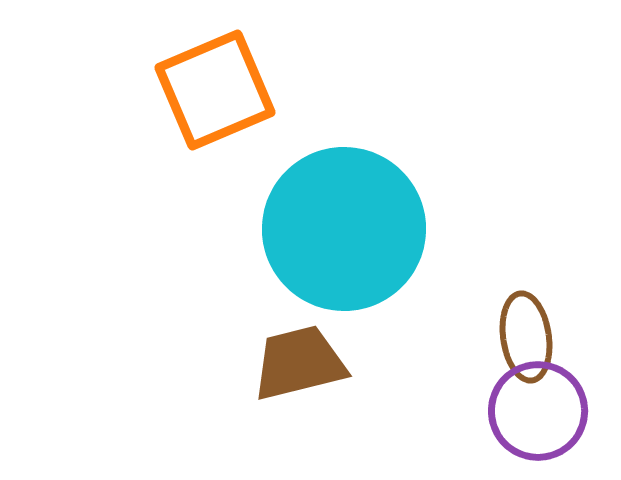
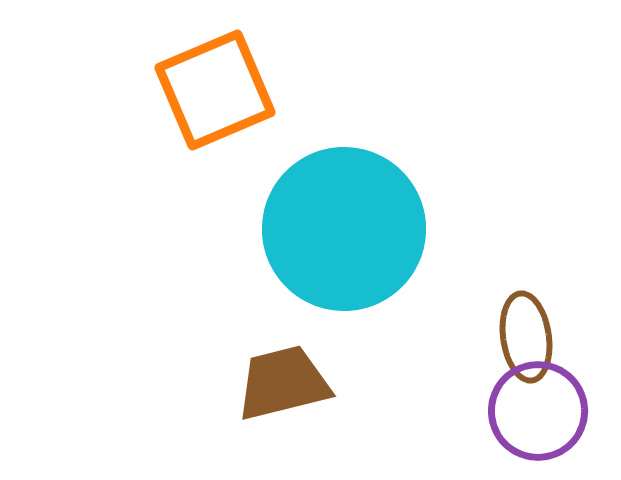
brown trapezoid: moved 16 px left, 20 px down
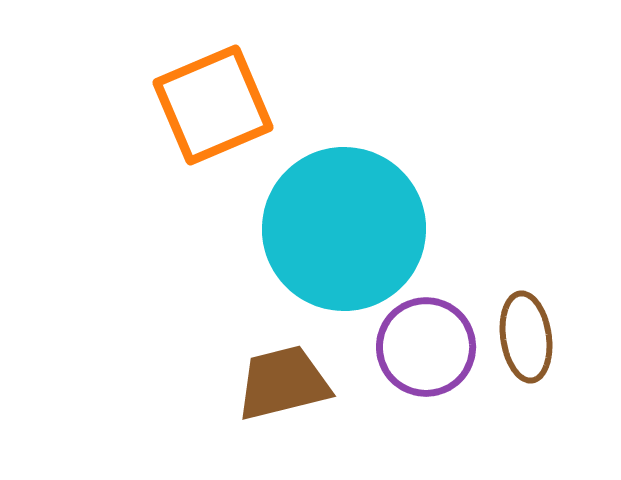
orange square: moved 2 px left, 15 px down
purple circle: moved 112 px left, 64 px up
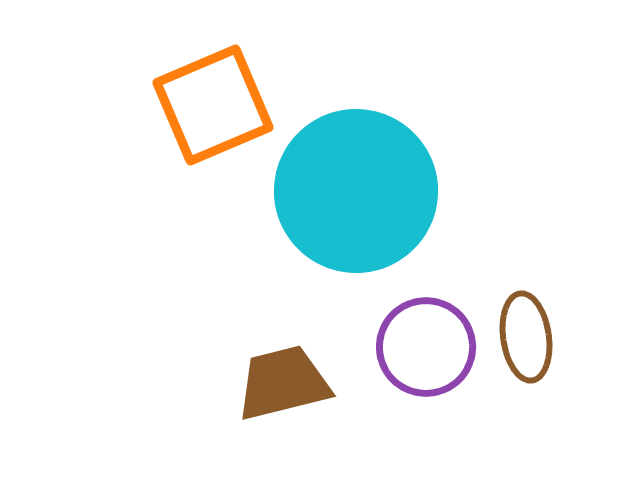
cyan circle: moved 12 px right, 38 px up
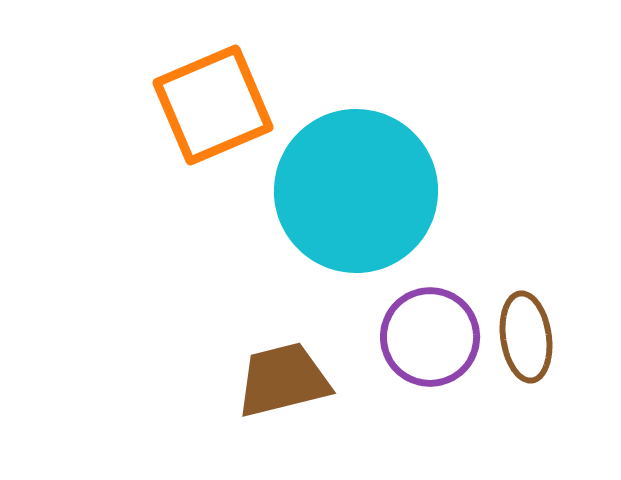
purple circle: moved 4 px right, 10 px up
brown trapezoid: moved 3 px up
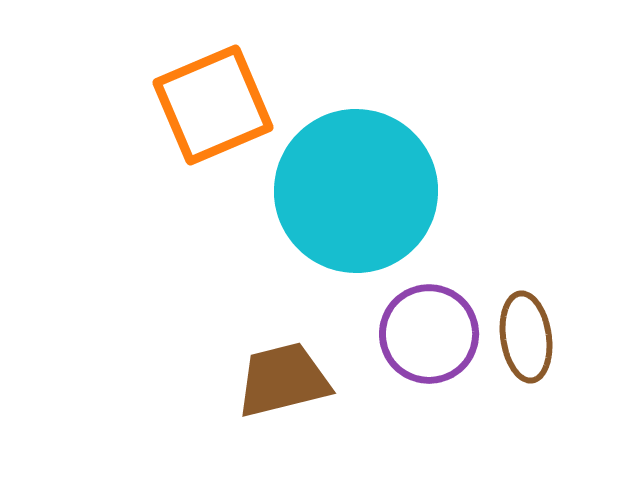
purple circle: moved 1 px left, 3 px up
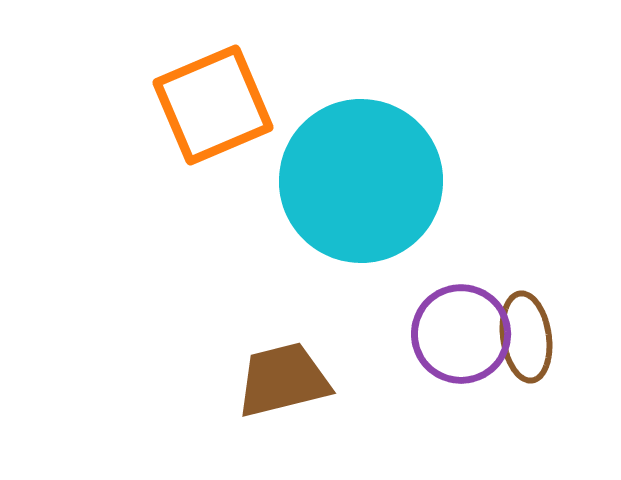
cyan circle: moved 5 px right, 10 px up
purple circle: moved 32 px right
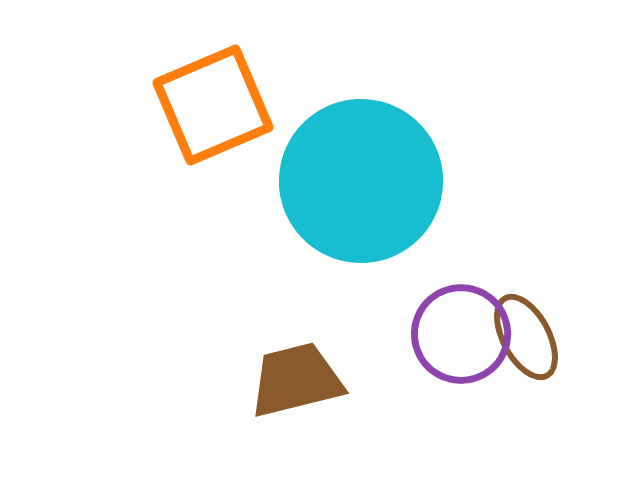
brown ellipse: rotated 20 degrees counterclockwise
brown trapezoid: moved 13 px right
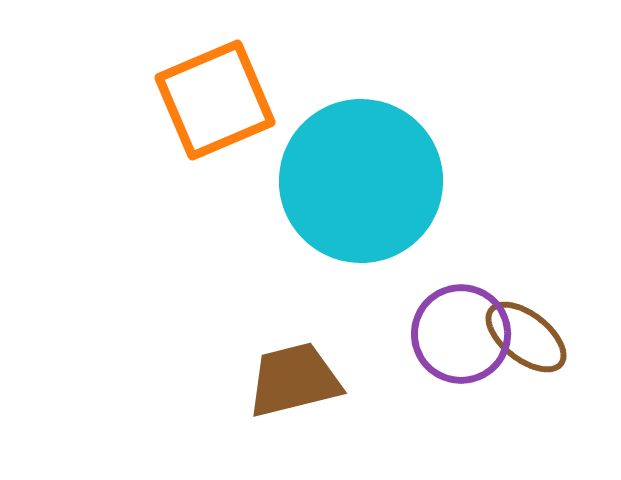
orange square: moved 2 px right, 5 px up
brown ellipse: rotated 24 degrees counterclockwise
brown trapezoid: moved 2 px left
